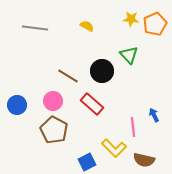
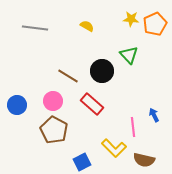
blue square: moved 5 px left
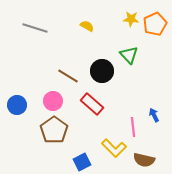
gray line: rotated 10 degrees clockwise
brown pentagon: rotated 8 degrees clockwise
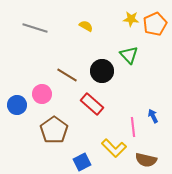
yellow semicircle: moved 1 px left
brown line: moved 1 px left, 1 px up
pink circle: moved 11 px left, 7 px up
blue arrow: moved 1 px left, 1 px down
brown semicircle: moved 2 px right
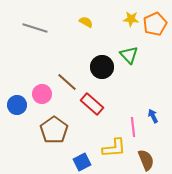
yellow semicircle: moved 4 px up
black circle: moved 4 px up
brown line: moved 7 px down; rotated 10 degrees clockwise
yellow L-shape: rotated 50 degrees counterclockwise
brown semicircle: rotated 125 degrees counterclockwise
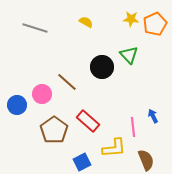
red rectangle: moved 4 px left, 17 px down
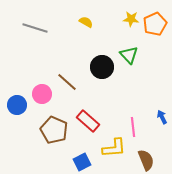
blue arrow: moved 9 px right, 1 px down
brown pentagon: rotated 12 degrees counterclockwise
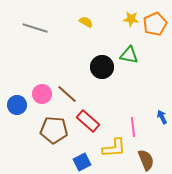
green triangle: rotated 36 degrees counterclockwise
brown line: moved 12 px down
brown pentagon: rotated 20 degrees counterclockwise
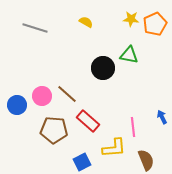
black circle: moved 1 px right, 1 px down
pink circle: moved 2 px down
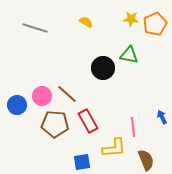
red rectangle: rotated 20 degrees clockwise
brown pentagon: moved 1 px right, 6 px up
blue square: rotated 18 degrees clockwise
